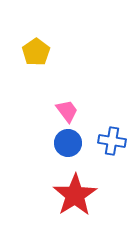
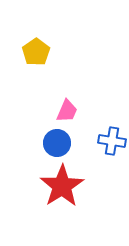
pink trapezoid: rotated 60 degrees clockwise
blue circle: moved 11 px left
red star: moved 13 px left, 9 px up
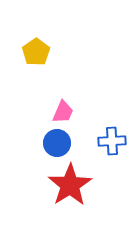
pink trapezoid: moved 4 px left, 1 px down
blue cross: rotated 12 degrees counterclockwise
red star: moved 8 px right, 1 px up
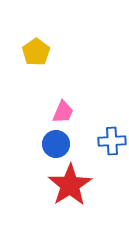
blue circle: moved 1 px left, 1 px down
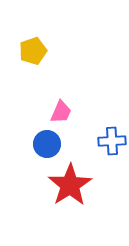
yellow pentagon: moved 3 px left, 1 px up; rotated 16 degrees clockwise
pink trapezoid: moved 2 px left
blue circle: moved 9 px left
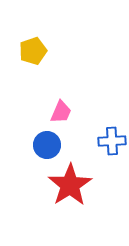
blue circle: moved 1 px down
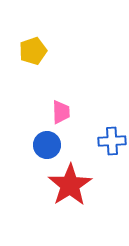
pink trapezoid: rotated 25 degrees counterclockwise
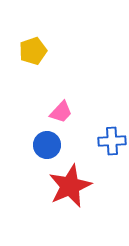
pink trapezoid: rotated 45 degrees clockwise
red star: moved 1 px down; rotated 9 degrees clockwise
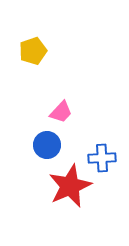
blue cross: moved 10 px left, 17 px down
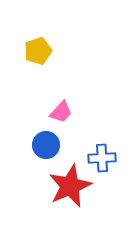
yellow pentagon: moved 5 px right
blue circle: moved 1 px left
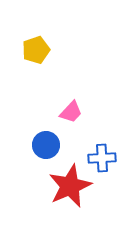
yellow pentagon: moved 2 px left, 1 px up
pink trapezoid: moved 10 px right
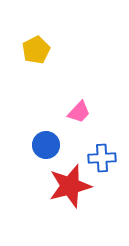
yellow pentagon: rotated 8 degrees counterclockwise
pink trapezoid: moved 8 px right
red star: rotated 9 degrees clockwise
